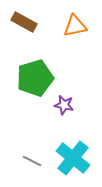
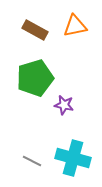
brown rectangle: moved 11 px right, 8 px down
cyan cross: rotated 24 degrees counterclockwise
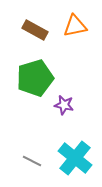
cyan cross: moved 2 px right; rotated 24 degrees clockwise
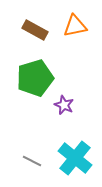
purple star: rotated 12 degrees clockwise
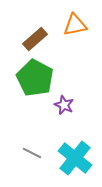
orange triangle: moved 1 px up
brown rectangle: moved 9 px down; rotated 70 degrees counterclockwise
green pentagon: rotated 27 degrees counterclockwise
gray line: moved 8 px up
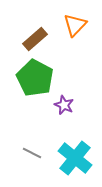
orange triangle: rotated 35 degrees counterclockwise
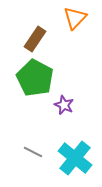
orange triangle: moved 7 px up
brown rectangle: rotated 15 degrees counterclockwise
gray line: moved 1 px right, 1 px up
